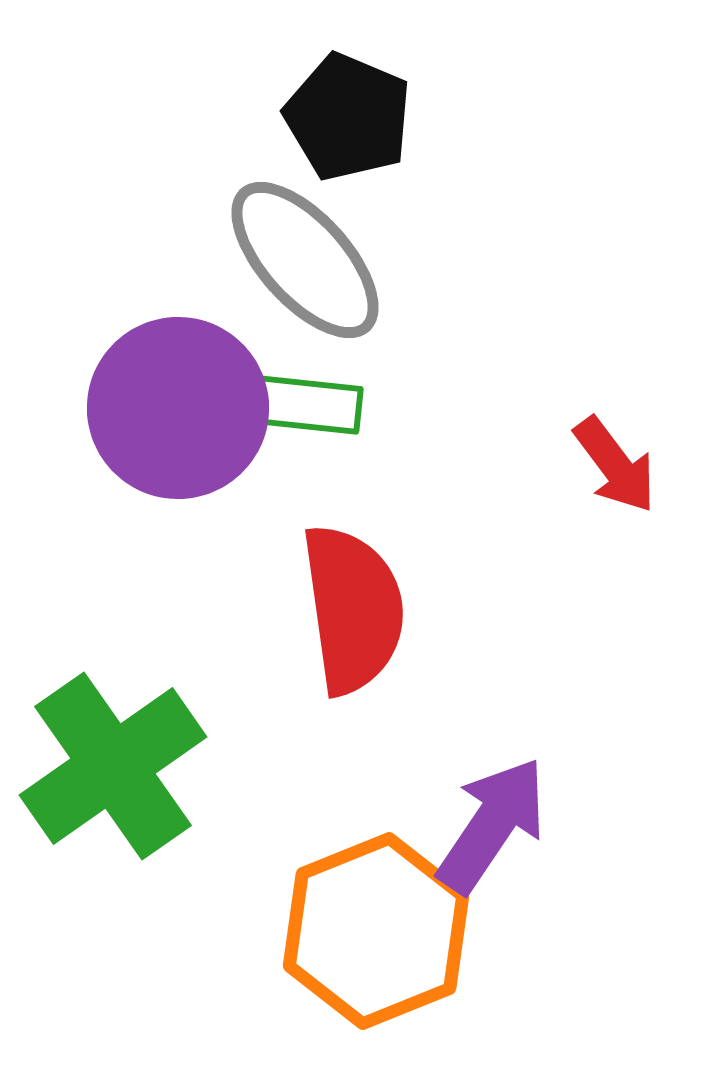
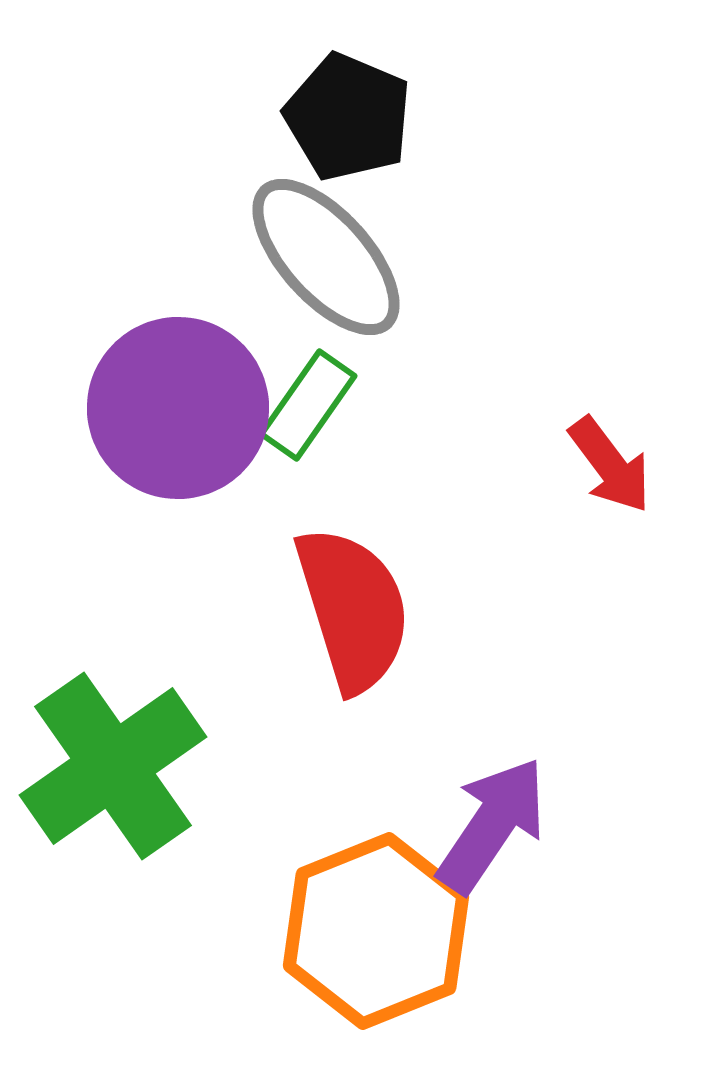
gray ellipse: moved 21 px right, 3 px up
green rectangle: rotated 61 degrees counterclockwise
red arrow: moved 5 px left
red semicircle: rotated 9 degrees counterclockwise
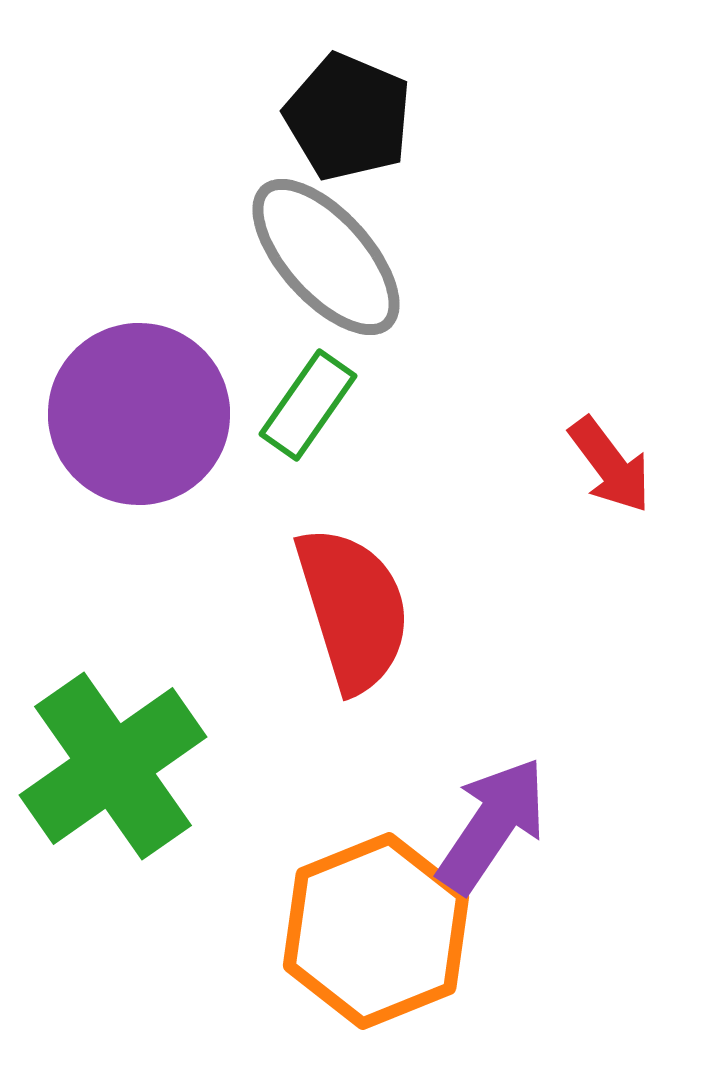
purple circle: moved 39 px left, 6 px down
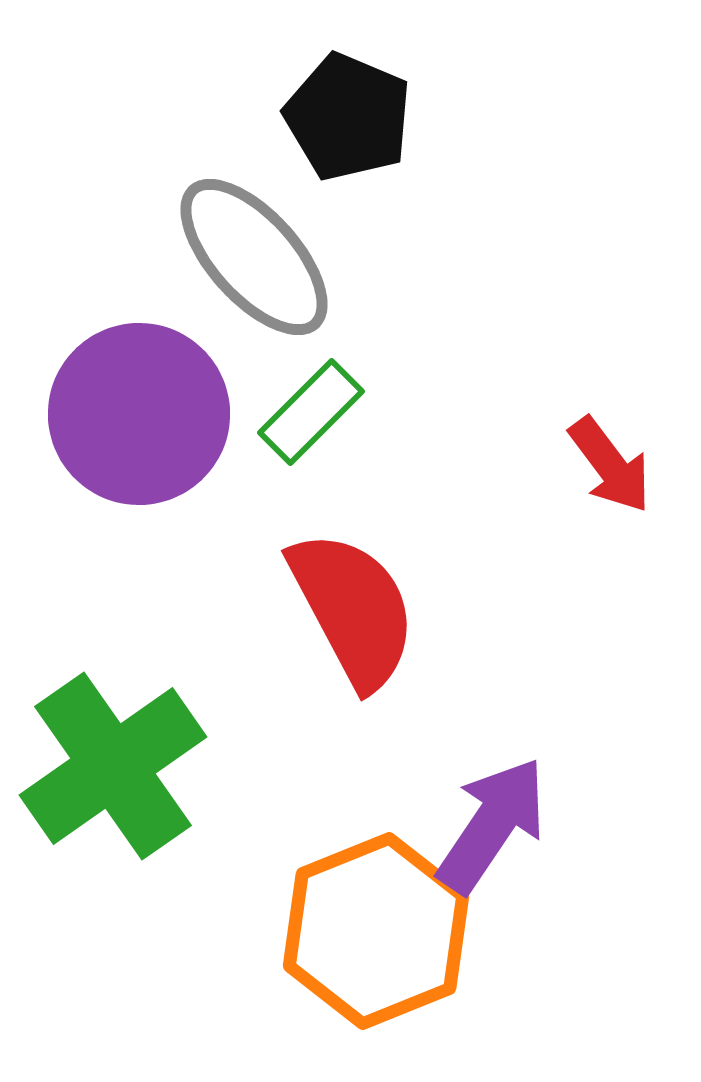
gray ellipse: moved 72 px left
green rectangle: moved 3 px right, 7 px down; rotated 10 degrees clockwise
red semicircle: rotated 11 degrees counterclockwise
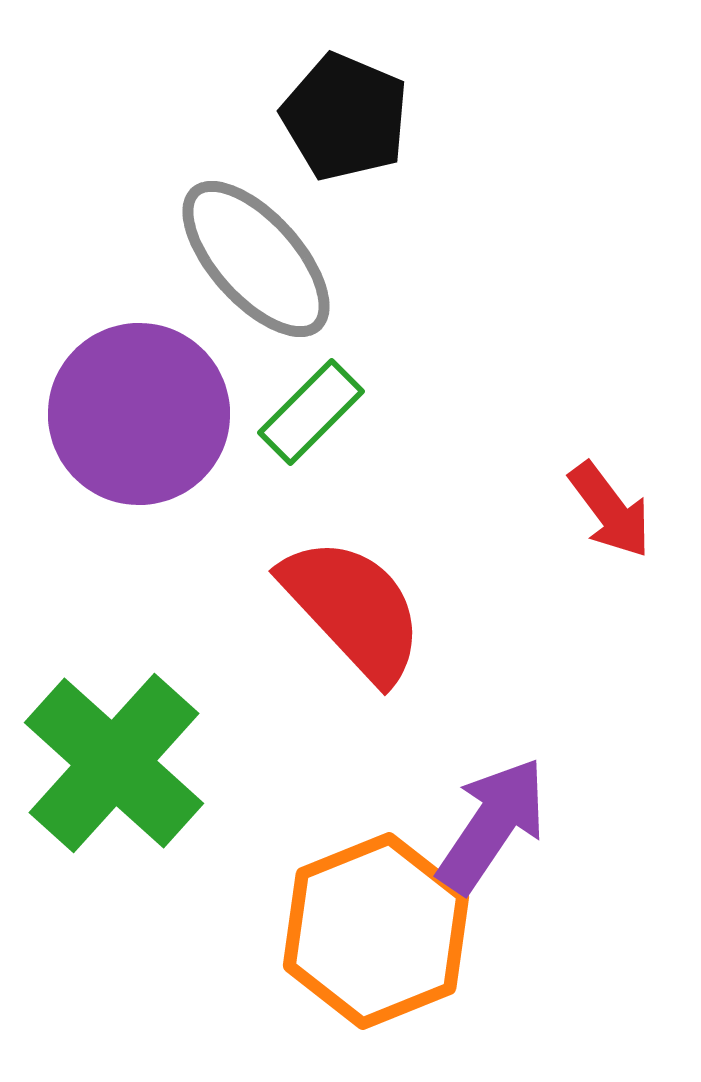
black pentagon: moved 3 px left
gray ellipse: moved 2 px right, 2 px down
red arrow: moved 45 px down
red semicircle: rotated 15 degrees counterclockwise
green cross: moved 1 px right, 3 px up; rotated 13 degrees counterclockwise
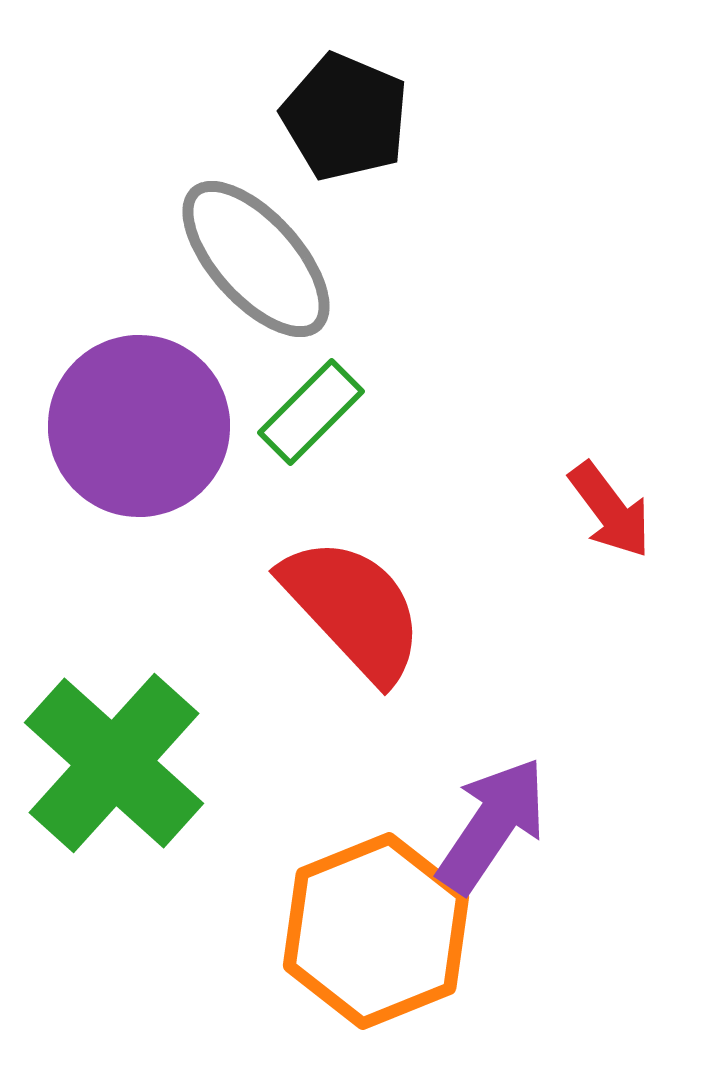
purple circle: moved 12 px down
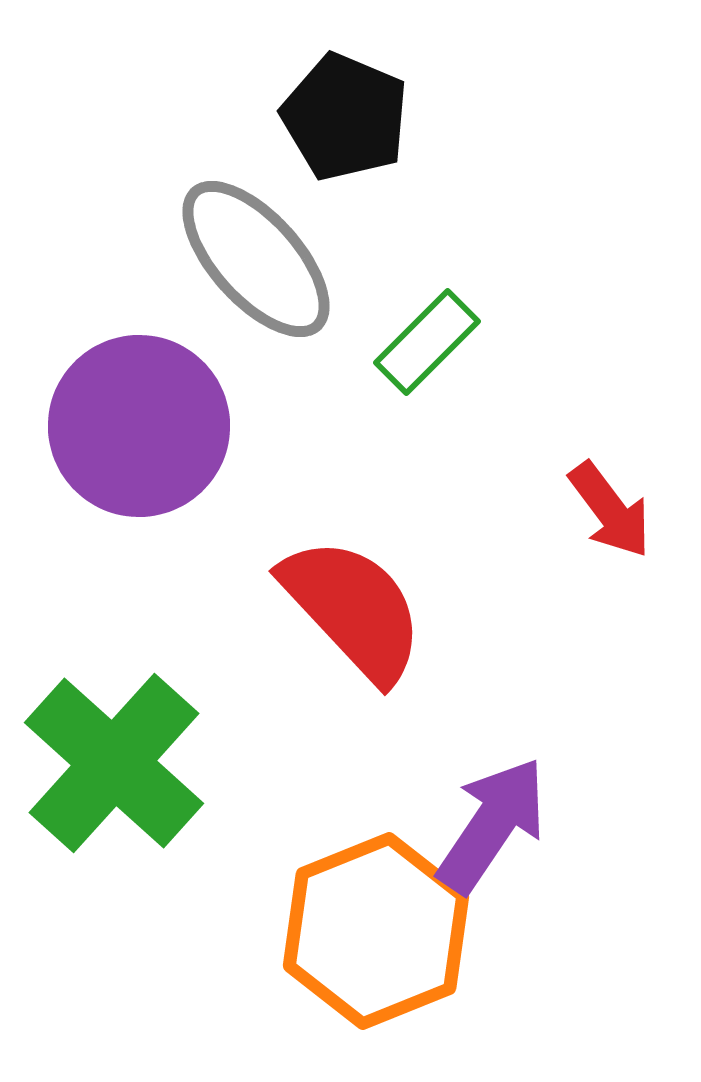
green rectangle: moved 116 px right, 70 px up
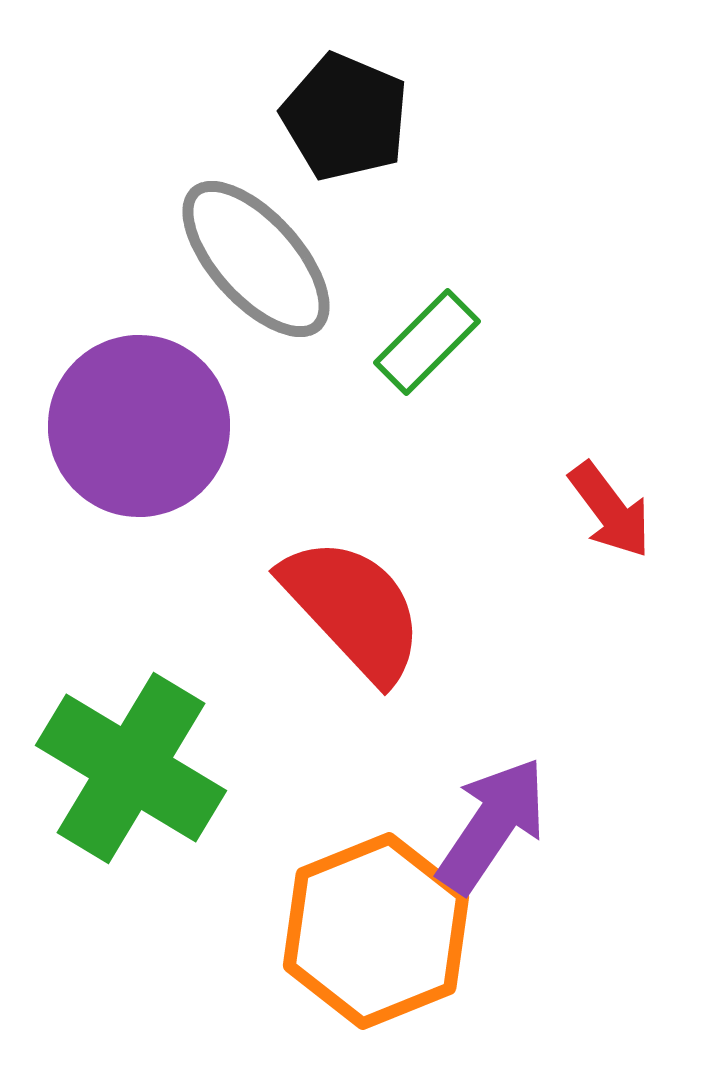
green cross: moved 17 px right, 5 px down; rotated 11 degrees counterclockwise
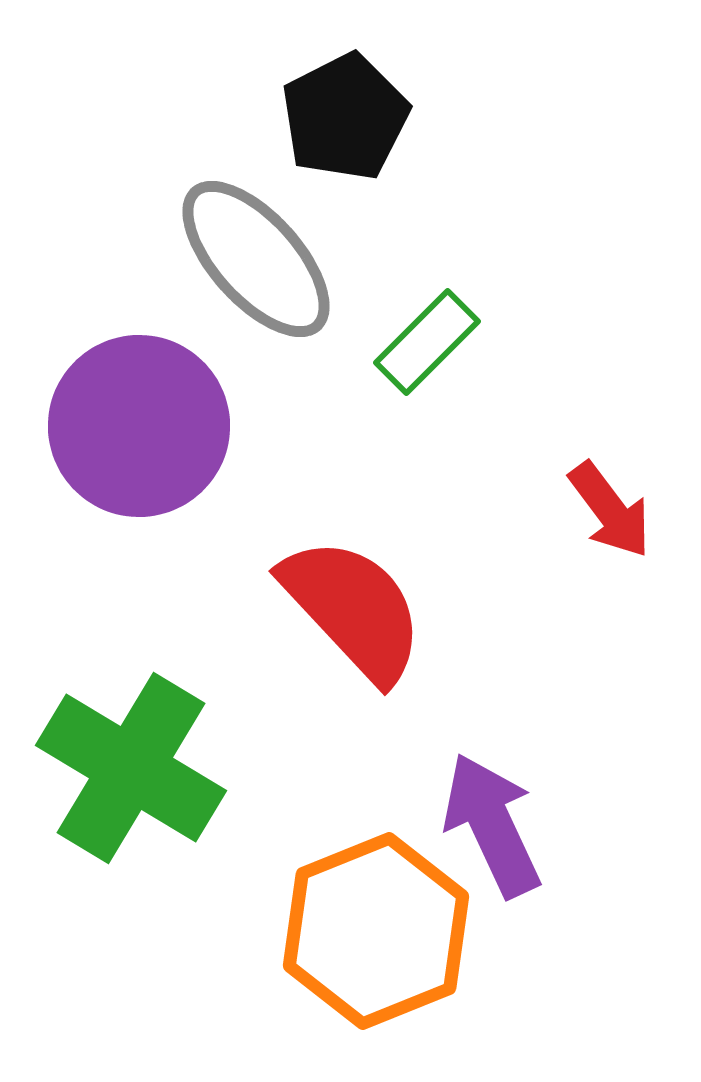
black pentagon: rotated 22 degrees clockwise
purple arrow: rotated 59 degrees counterclockwise
